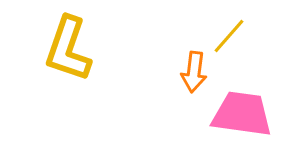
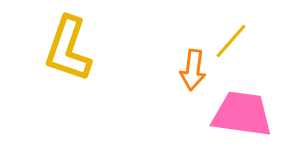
yellow line: moved 2 px right, 5 px down
orange arrow: moved 1 px left, 2 px up
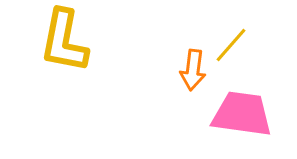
yellow line: moved 4 px down
yellow L-shape: moved 4 px left, 8 px up; rotated 8 degrees counterclockwise
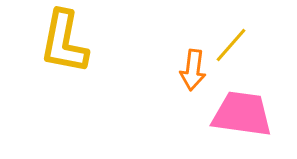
yellow L-shape: moved 1 px down
